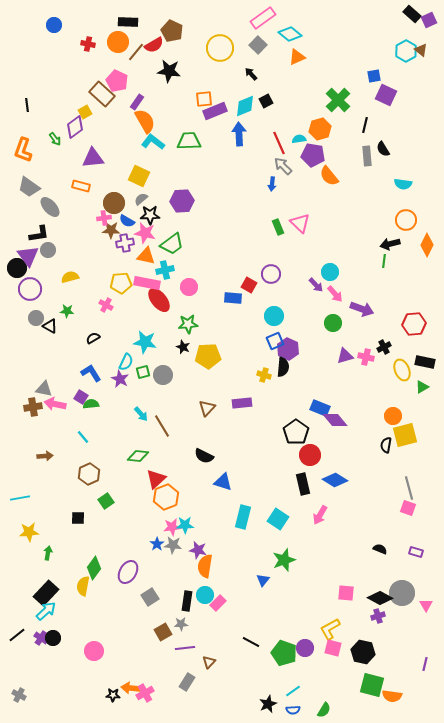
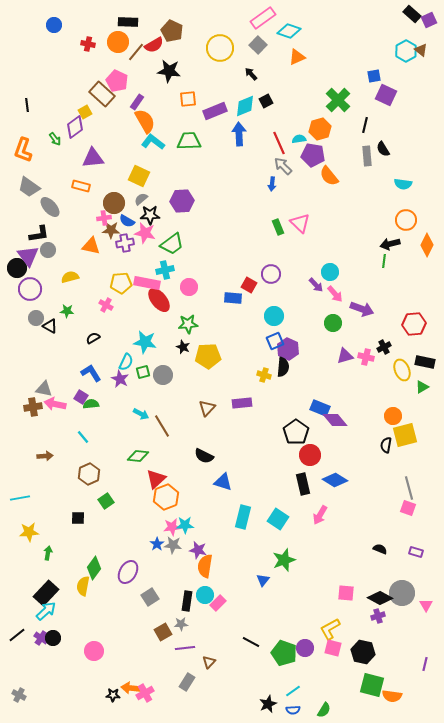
cyan diamond at (290, 34): moved 1 px left, 3 px up; rotated 20 degrees counterclockwise
orange square at (204, 99): moved 16 px left
orange triangle at (146, 256): moved 55 px left, 10 px up
cyan arrow at (141, 414): rotated 21 degrees counterclockwise
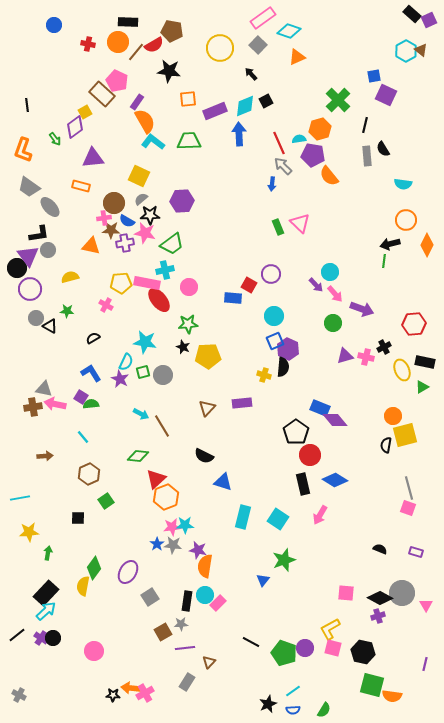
brown pentagon at (172, 31): rotated 15 degrees counterclockwise
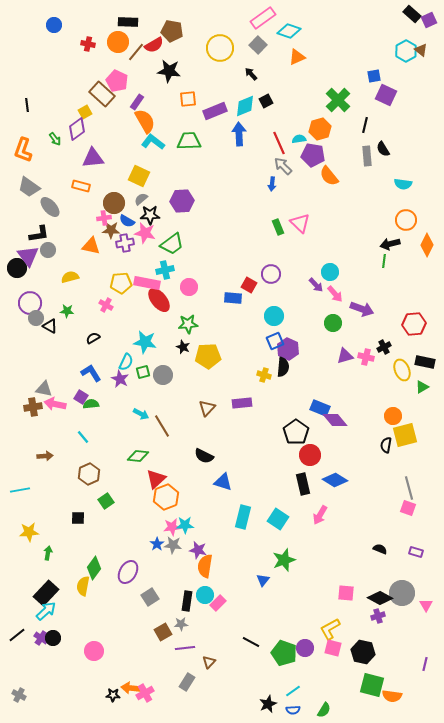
purple diamond at (75, 127): moved 2 px right, 2 px down
purple circle at (30, 289): moved 14 px down
cyan line at (20, 498): moved 8 px up
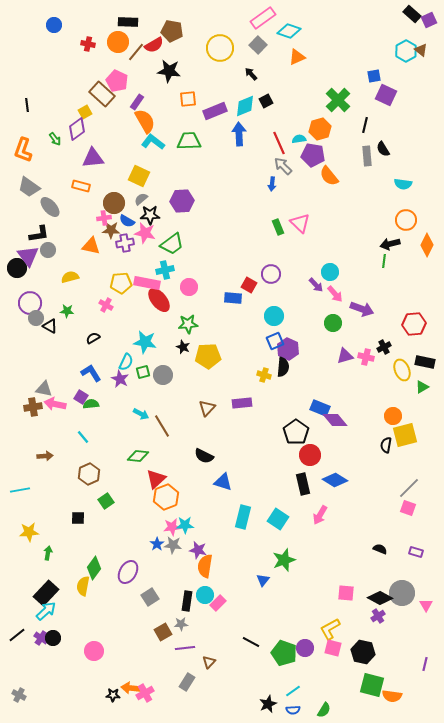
gray line at (409, 488): rotated 60 degrees clockwise
purple cross at (378, 616): rotated 16 degrees counterclockwise
